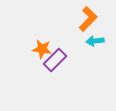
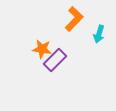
orange L-shape: moved 14 px left
cyan arrow: moved 4 px right, 7 px up; rotated 66 degrees counterclockwise
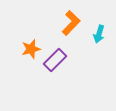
orange L-shape: moved 3 px left, 4 px down
orange star: moved 11 px left; rotated 24 degrees counterclockwise
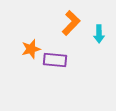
cyan arrow: rotated 18 degrees counterclockwise
purple rectangle: rotated 50 degrees clockwise
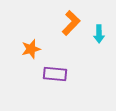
purple rectangle: moved 14 px down
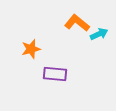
orange L-shape: moved 6 px right; rotated 95 degrees counterclockwise
cyan arrow: rotated 114 degrees counterclockwise
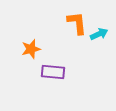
orange L-shape: rotated 45 degrees clockwise
purple rectangle: moved 2 px left, 2 px up
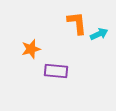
purple rectangle: moved 3 px right, 1 px up
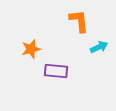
orange L-shape: moved 2 px right, 2 px up
cyan arrow: moved 13 px down
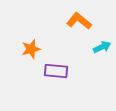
orange L-shape: rotated 45 degrees counterclockwise
cyan arrow: moved 3 px right
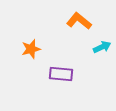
purple rectangle: moved 5 px right, 3 px down
